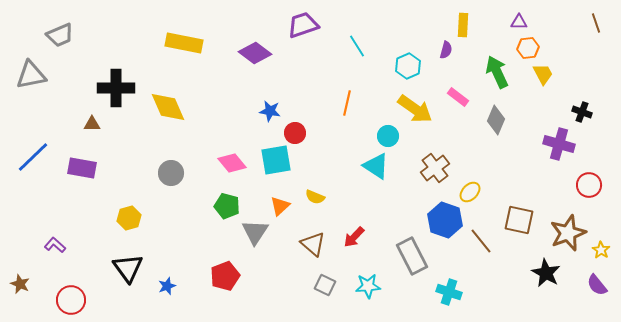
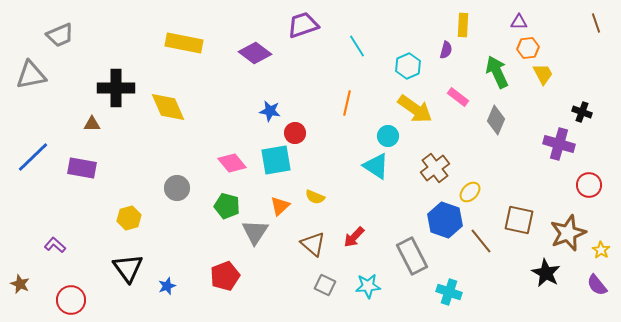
gray circle at (171, 173): moved 6 px right, 15 px down
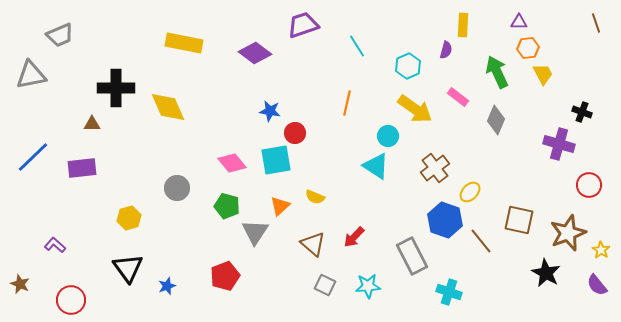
purple rectangle at (82, 168): rotated 16 degrees counterclockwise
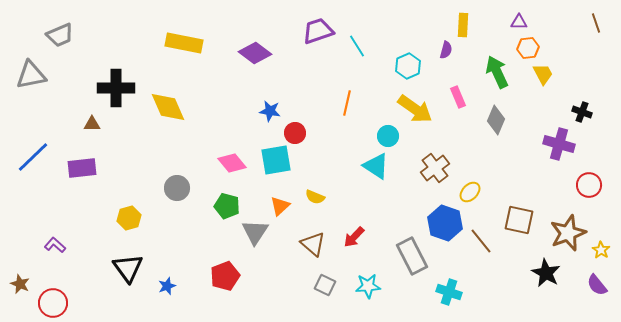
purple trapezoid at (303, 25): moved 15 px right, 6 px down
pink rectangle at (458, 97): rotated 30 degrees clockwise
blue hexagon at (445, 220): moved 3 px down
red circle at (71, 300): moved 18 px left, 3 px down
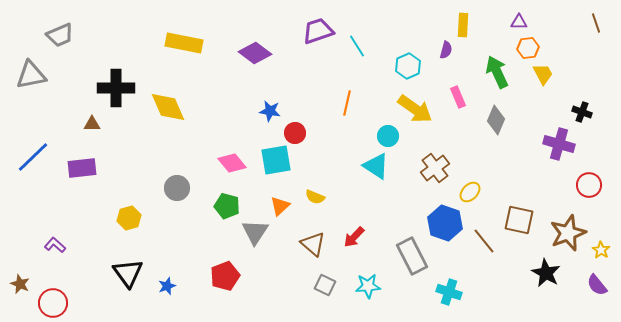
brown line at (481, 241): moved 3 px right
black triangle at (128, 268): moved 5 px down
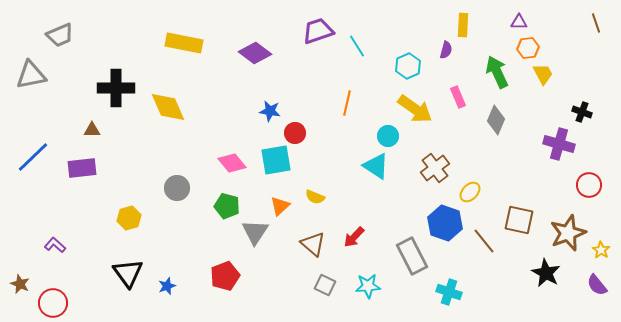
brown triangle at (92, 124): moved 6 px down
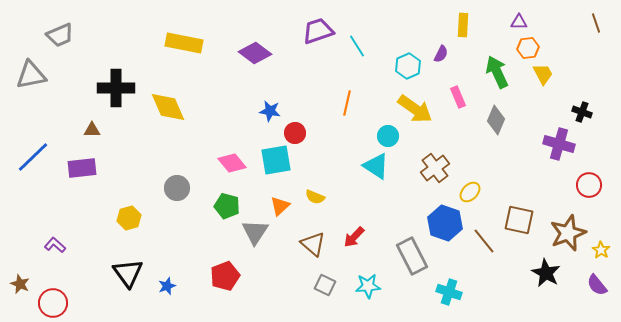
purple semicircle at (446, 50): moved 5 px left, 4 px down; rotated 12 degrees clockwise
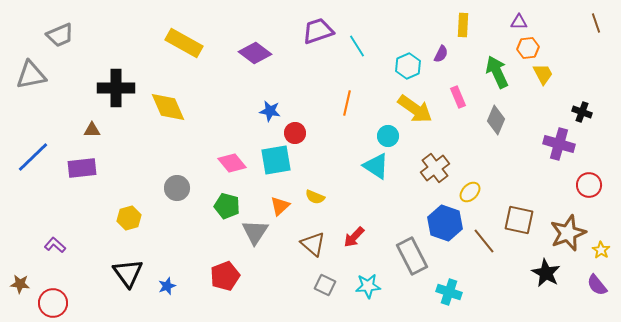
yellow rectangle at (184, 43): rotated 18 degrees clockwise
brown star at (20, 284): rotated 18 degrees counterclockwise
